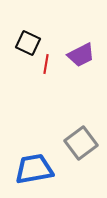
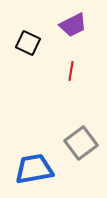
purple trapezoid: moved 8 px left, 30 px up
red line: moved 25 px right, 7 px down
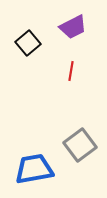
purple trapezoid: moved 2 px down
black square: rotated 25 degrees clockwise
gray square: moved 1 px left, 2 px down
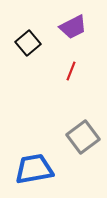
red line: rotated 12 degrees clockwise
gray square: moved 3 px right, 8 px up
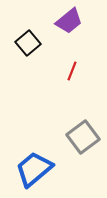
purple trapezoid: moved 4 px left, 6 px up; rotated 12 degrees counterclockwise
red line: moved 1 px right
blue trapezoid: rotated 30 degrees counterclockwise
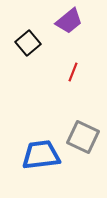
red line: moved 1 px right, 1 px down
gray square: rotated 28 degrees counterclockwise
blue trapezoid: moved 7 px right, 14 px up; rotated 33 degrees clockwise
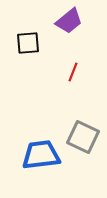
black square: rotated 35 degrees clockwise
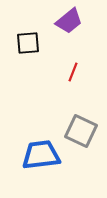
gray square: moved 2 px left, 6 px up
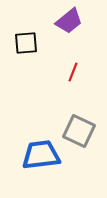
black square: moved 2 px left
gray square: moved 2 px left
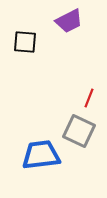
purple trapezoid: rotated 12 degrees clockwise
black square: moved 1 px left, 1 px up; rotated 10 degrees clockwise
red line: moved 16 px right, 26 px down
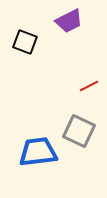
black square: rotated 15 degrees clockwise
red line: moved 12 px up; rotated 42 degrees clockwise
blue trapezoid: moved 3 px left, 3 px up
